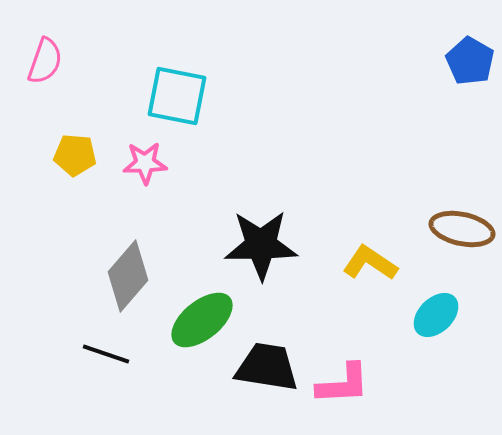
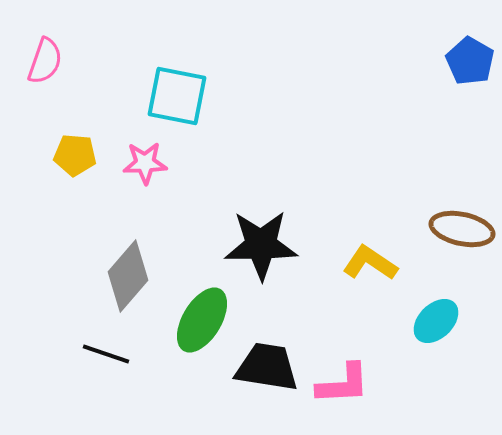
cyan ellipse: moved 6 px down
green ellipse: rotated 20 degrees counterclockwise
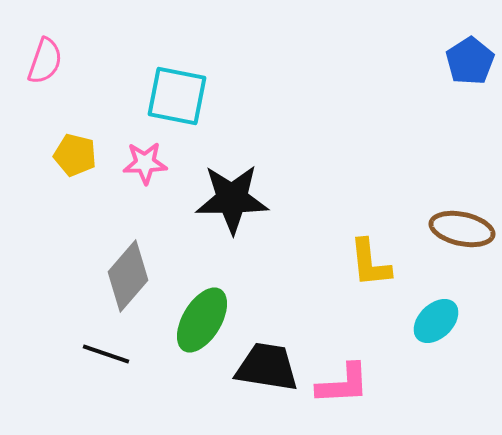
blue pentagon: rotated 9 degrees clockwise
yellow pentagon: rotated 9 degrees clockwise
black star: moved 29 px left, 46 px up
yellow L-shape: rotated 130 degrees counterclockwise
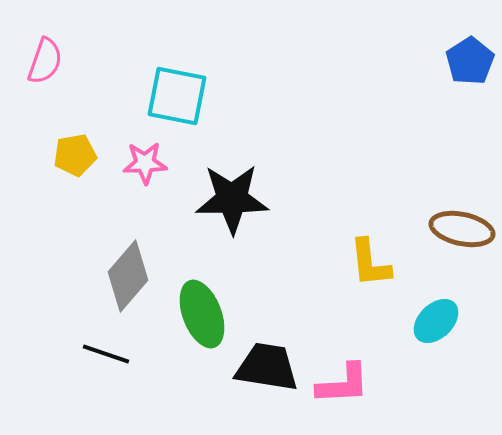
yellow pentagon: rotated 24 degrees counterclockwise
green ellipse: moved 6 px up; rotated 52 degrees counterclockwise
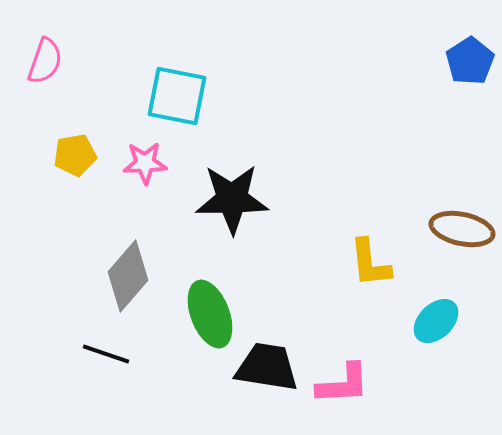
green ellipse: moved 8 px right
